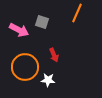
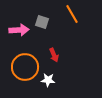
orange line: moved 5 px left, 1 px down; rotated 54 degrees counterclockwise
pink arrow: rotated 30 degrees counterclockwise
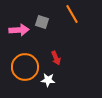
red arrow: moved 2 px right, 3 px down
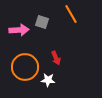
orange line: moved 1 px left
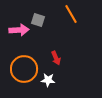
gray square: moved 4 px left, 2 px up
orange circle: moved 1 px left, 2 px down
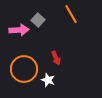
gray square: rotated 24 degrees clockwise
white star: rotated 16 degrees clockwise
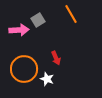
gray square: rotated 16 degrees clockwise
white star: moved 1 px left, 1 px up
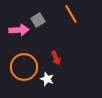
orange circle: moved 2 px up
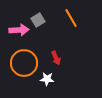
orange line: moved 4 px down
orange circle: moved 4 px up
white star: rotated 16 degrees counterclockwise
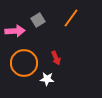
orange line: rotated 66 degrees clockwise
pink arrow: moved 4 px left, 1 px down
